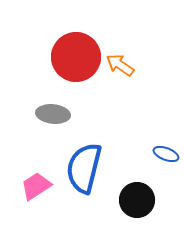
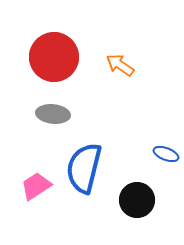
red circle: moved 22 px left
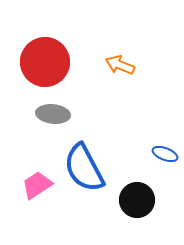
red circle: moved 9 px left, 5 px down
orange arrow: rotated 12 degrees counterclockwise
blue ellipse: moved 1 px left
blue semicircle: rotated 42 degrees counterclockwise
pink trapezoid: moved 1 px right, 1 px up
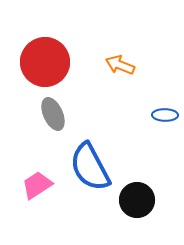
gray ellipse: rotated 60 degrees clockwise
blue ellipse: moved 39 px up; rotated 20 degrees counterclockwise
blue semicircle: moved 6 px right, 1 px up
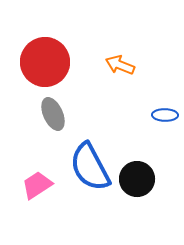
black circle: moved 21 px up
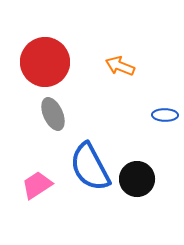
orange arrow: moved 1 px down
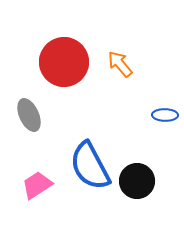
red circle: moved 19 px right
orange arrow: moved 2 px up; rotated 28 degrees clockwise
gray ellipse: moved 24 px left, 1 px down
blue semicircle: moved 1 px up
black circle: moved 2 px down
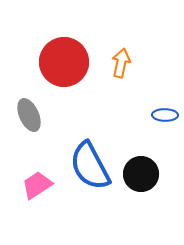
orange arrow: moved 1 px right, 1 px up; rotated 52 degrees clockwise
black circle: moved 4 px right, 7 px up
